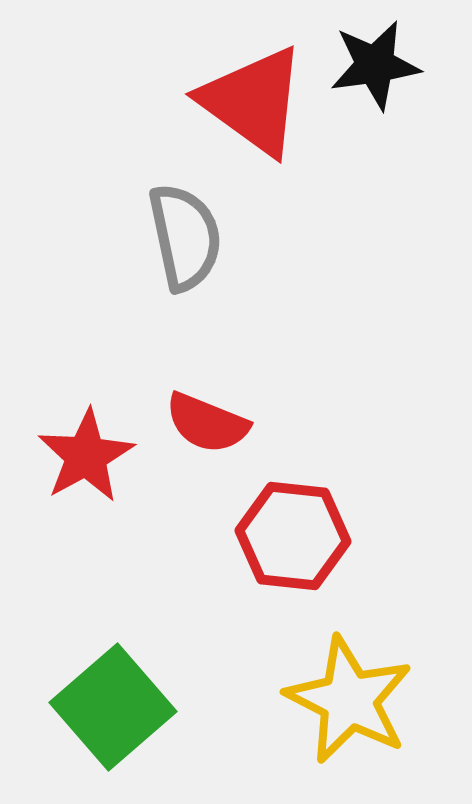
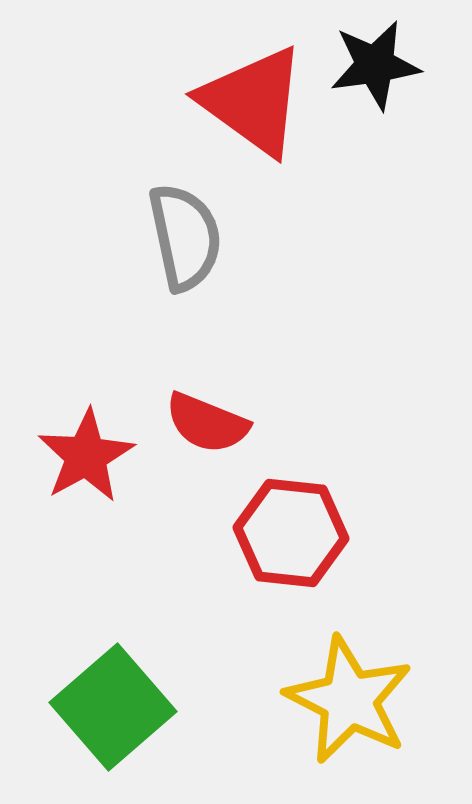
red hexagon: moved 2 px left, 3 px up
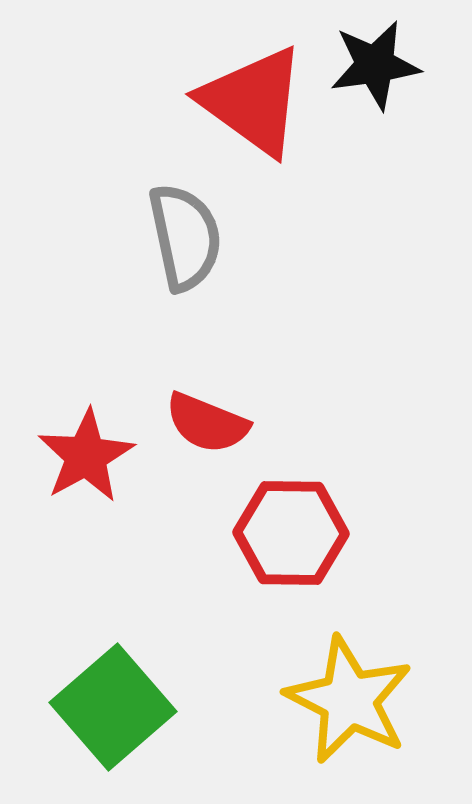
red hexagon: rotated 5 degrees counterclockwise
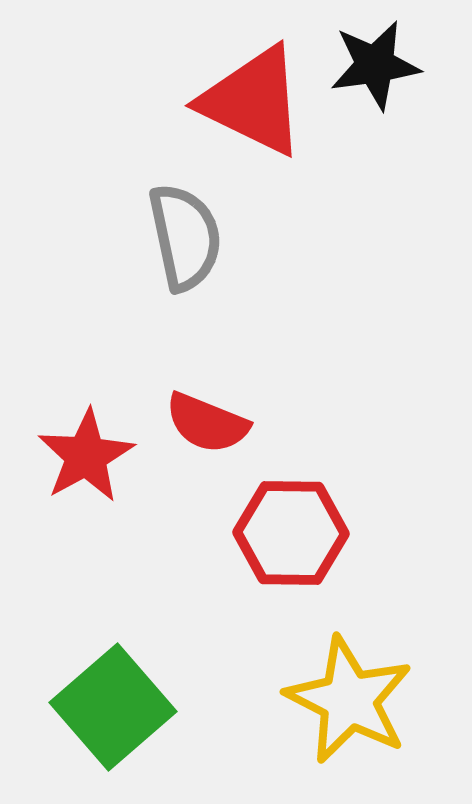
red triangle: rotated 10 degrees counterclockwise
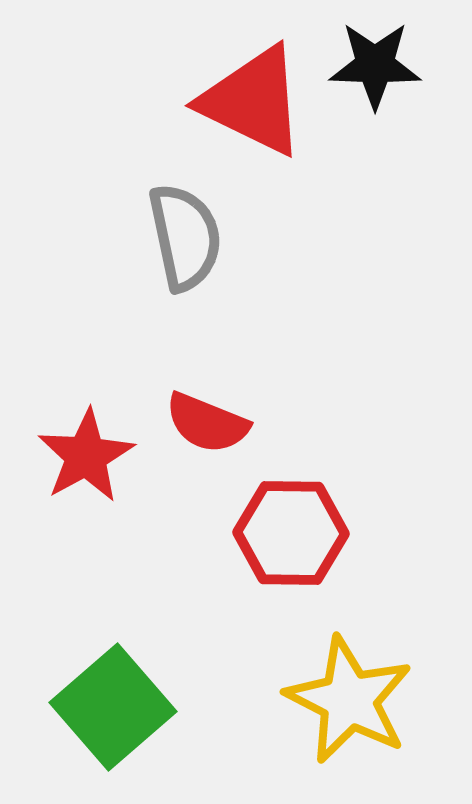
black star: rotated 10 degrees clockwise
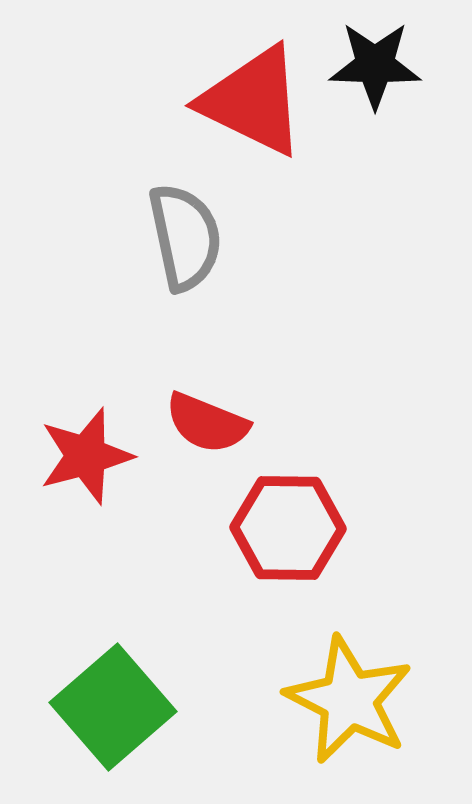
red star: rotated 14 degrees clockwise
red hexagon: moved 3 px left, 5 px up
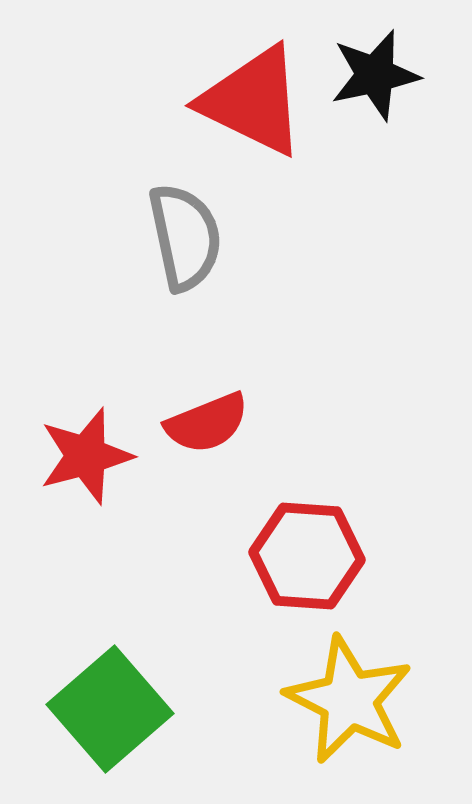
black star: moved 10 px down; rotated 14 degrees counterclockwise
red semicircle: rotated 44 degrees counterclockwise
red hexagon: moved 19 px right, 28 px down; rotated 3 degrees clockwise
green square: moved 3 px left, 2 px down
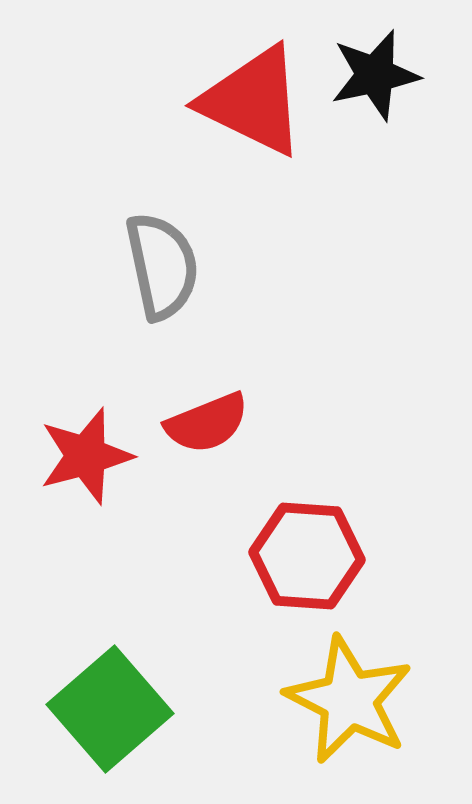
gray semicircle: moved 23 px left, 29 px down
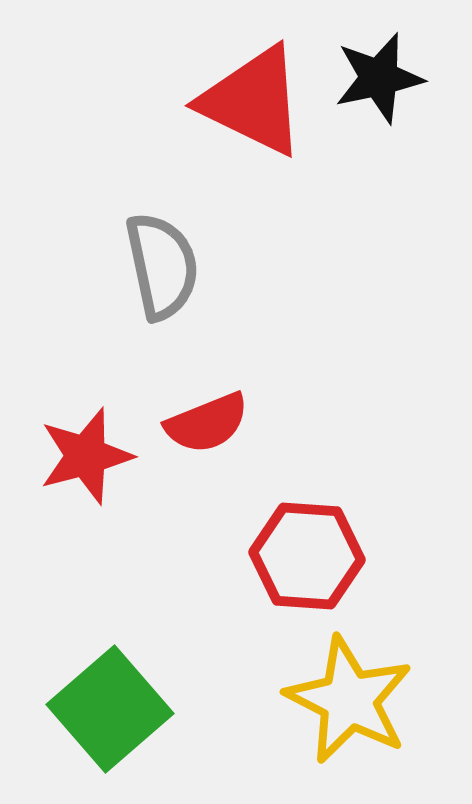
black star: moved 4 px right, 3 px down
